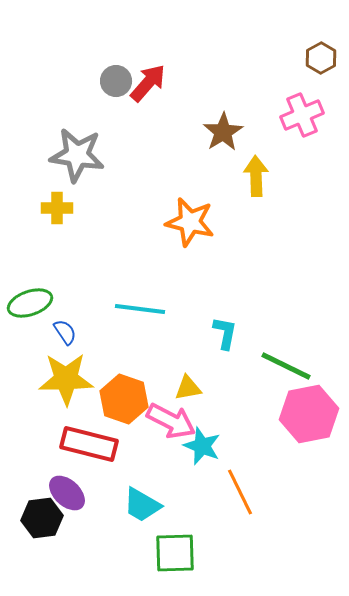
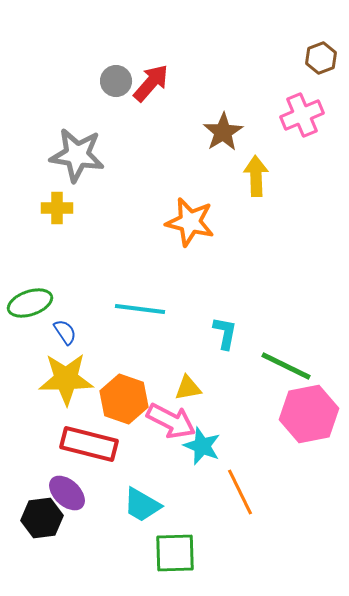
brown hexagon: rotated 8 degrees clockwise
red arrow: moved 3 px right
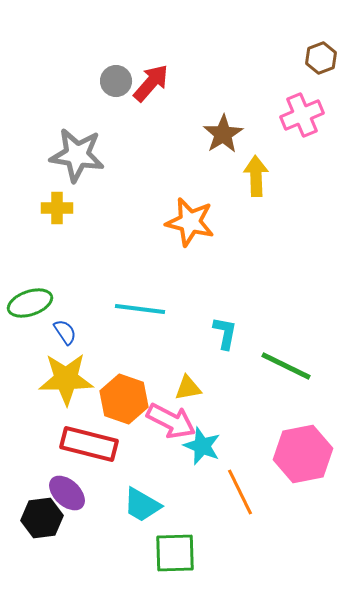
brown star: moved 2 px down
pink hexagon: moved 6 px left, 40 px down
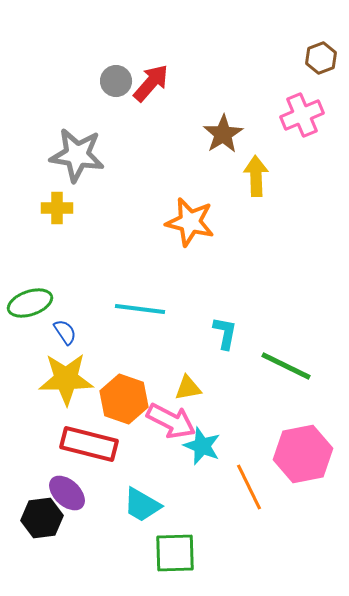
orange line: moved 9 px right, 5 px up
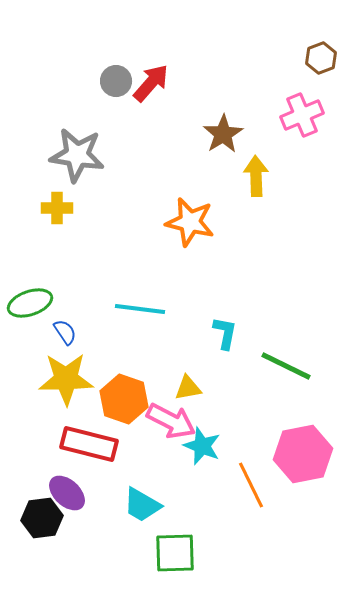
orange line: moved 2 px right, 2 px up
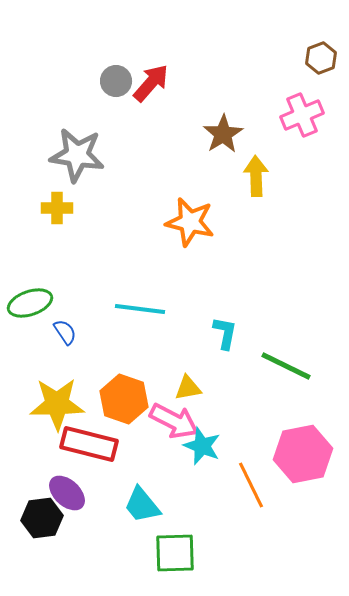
yellow star: moved 9 px left, 25 px down
pink arrow: moved 3 px right
cyan trapezoid: rotated 21 degrees clockwise
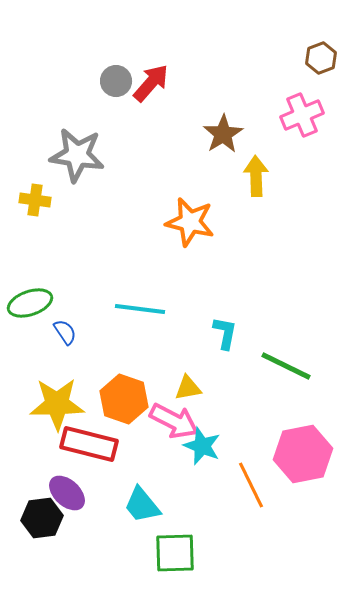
yellow cross: moved 22 px left, 8 px up; rotated 8 degrees clockwise
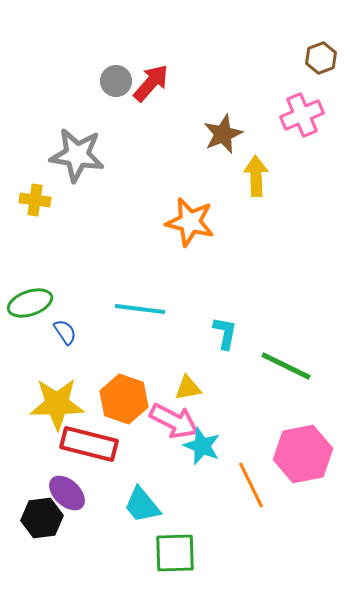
brown star: rotated 9 degrees clockwise
